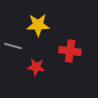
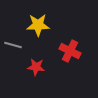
gray line: moved 1 px up
red cross: rotated 20 degrees clockwise
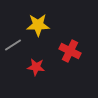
gray line: rotated 48 degrees counterclockwise
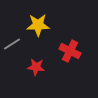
gray line: moved 1 px left, 1 px up
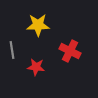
gray line: moved 6 px down; rotated 66 degrees counterclockwise
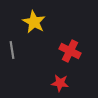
yellow star: moved 4 px left, 3 px up; rotated 30 degrees clockwise
red star: moved 24 px right, 16 px down
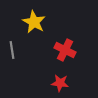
red cross: moved 5 px left, 1 px up
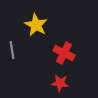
yellow star: moved 2 px right, 3 px down
red cross: moved 1 px left, 3 px down
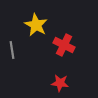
red cross: moved 8 px up
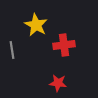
red cross: rotated 35 degrees counterclockwise
red star: moved 2 px left
